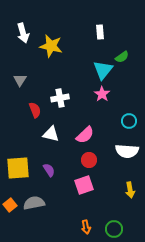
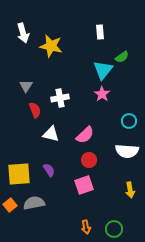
gray triangle: moved 6 px right, 6 px down
yellow square: moved 1 px right, 6 px down
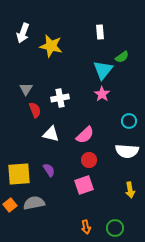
white arrow: rotated 36 degrees clockwise
gray triangle: moved 3 px down
green circle: moved 1 px right, 1 px up
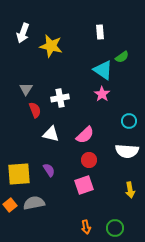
cyan triangle: rotated 35 degrees counterclockwise
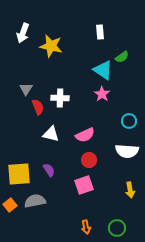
white cross: rotated 12 degrees clockwise
red semicircle: moved 3 px right, 3 px up
pink semicircle: rotated 18 degrees clockwise
gray semicircle: moved 1 px right, 2 px up
green circle: moved 2 px right
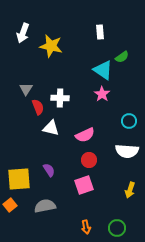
white triangle: moved 6 px up
yellow square: moved 5 px down
yellow arrow: rotated 28 degrees clockwise
gray semicircle: moved 10 px right, 5 px down
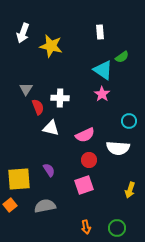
white semicircle: moved 9 px left, 3 px up
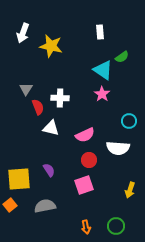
green circle: moved 1 px left, 2 px up
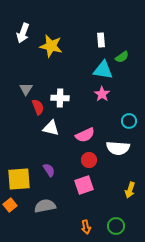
white rectangle: moved 1 px right, 8 px down
cyan triangle: rotated 25 degrees counterclockwise
